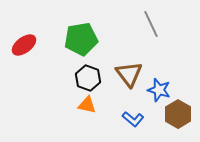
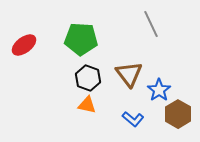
green pentagon: rotated 12 degrees clockwise
blue star: rotated 20 degrees clockwise
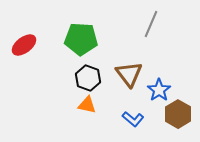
gray line: rotated 48 degrees clockwise
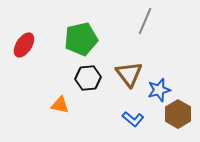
gray line: moved 6 px left, 3 px up
green pentagon: rotated 16 degrees counterclockwise
red ellipse: rotated 20 degrees counterclockwise
black hexagon: rotated 25 degrees counterclockwise
blue star: rotated 20 degrees clockwise
orange triangle: moved 27 px left
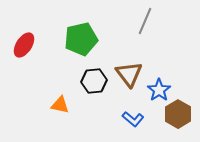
black hexagon: moved 6 px right, 3 px down
blue star: rotated 20 degrees counterclockwise
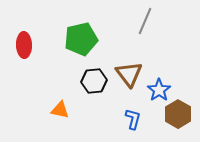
red ellipse: rotated 35 degrees counterclockwise
orange triangle: moved 5 px down
blue L-shape: rotated 115 degrees counterclockwise
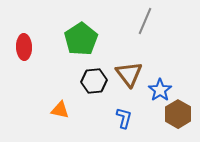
green pentagon: rotated 20 degrees counterclockwise
red ellipse: moved 2 px down
blue star: moved 1 px right
blue L-shape: moved 9 px left, 1 px up
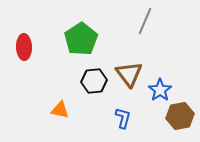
brown hexagon: moved 2 px right, 2 px down; rotated 20 degrees clockwise
blue L-shape: moved 1 px left
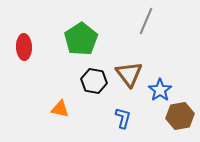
gray line: moved 1 px right
black hexagon: rotated 15 degrees clockwise
orange triangle: moved 1 px up
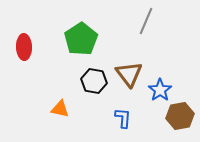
blue L-shape: rotated 10 degrees counterclockwise
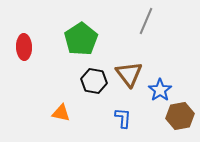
orange triangle: moved 1 px right, 4 px down
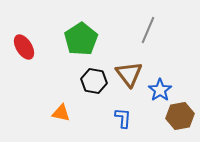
gray line: moved 2 px right, 9 px down
red ellipse: rotated 30 degrees counterclockwise
